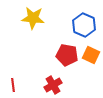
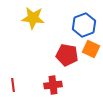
blue hexagon: rotated 15 degrees clockwise
orange square: moved 6 px up
red cross: rotated 24 degrees clockwise
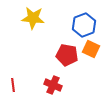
red cross: rotated 30 degrees clockwise
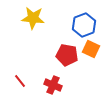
red line: moved 7 px right, 4 px up; rotated 32 degrees counterclockwise
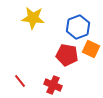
blue hexagon: moved 6 px left, 2 px down
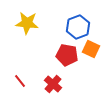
yellow star: moved 6 px left, 5 px down
red cross: moved 1 px up; rotated 18 degrees clockwise
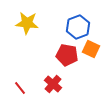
red line: moved 7 px down
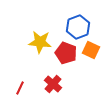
yellow star: moved 13 px right, 19 px down
orange square: moved 1 px down
red pentagon: moved 1 px left, 2 px up; rotated 10 degrees clockwise
red line: rotated 64 degrees clockwise
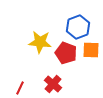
orange square: rotated 24 degrees counterclockwise
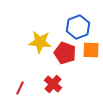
red pentagon: moved 1 px left
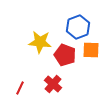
red pentagon: moved 2 px down
